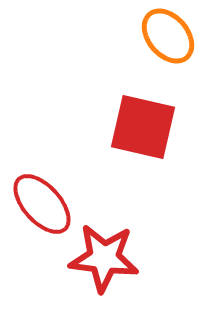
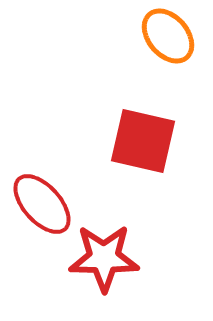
red square: moved 14 px down
red star: rotated 6 degrees counterclockwise
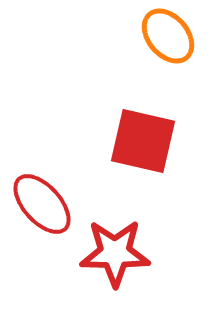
red star: moved 11 px right, 5 px up
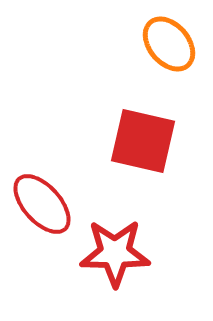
orange ellipse: moved 1 px right, 8 px down
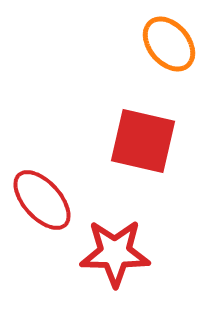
red ellipse: moved 4 px up
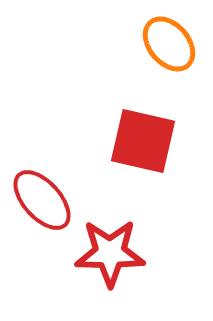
red star: moved 5 px left
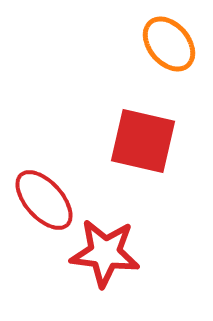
red ellipse: moved 2 px right
red star: moved 5 px left; rotated 6 degrees clockwise
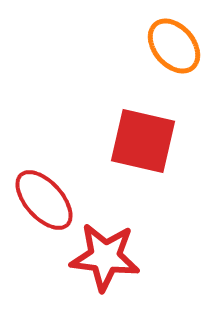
orange ellipse: moved 5 px right, 2 px down
red star: moved 4 px down
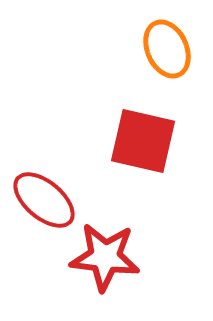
orange ellipse: moved 7 px left, 3 px down; rotated 16 degrees clockwise
red ellipse: rotated 8 degrees counterclockwise
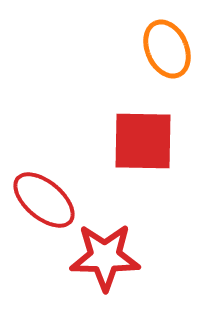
red square: rotated 12 degrees counterclockwise
red star: rotated 6 degrees counterclockwise
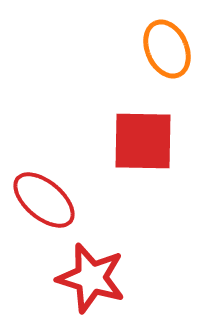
red star: moved 14 px left, 21 px down; rotated 16 degrees clockwise
